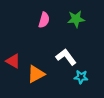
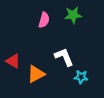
green star: moved 3 px left, 4 px up
white L-shape: moved 2 px left; rotated 15 degrees clockwise
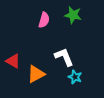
green star: rotated 18 degrees clockwise
cyan star: moved 6 px left; rotated 16 degrees clockwise
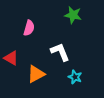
pink semicircle: moved 15 px left, 8 px down
white L-shape: moved 4 px left, 5 px up
red triangle: moved 2 px left, 3 px up
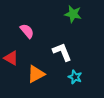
green star: moved 1 px up
pink semicircle: moved 2 px left, 3 px down; rotated 56 degrees counterclockwise
white L-shape: moved 2 px right
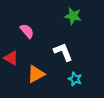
green star: moved 2 px down
white L-shape: moved 1 px right
cyan star: moved 2 px down
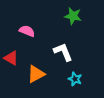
pink semicircle: rotated 28 degrees counterclockwise
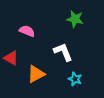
green star: moved 2 px right, 3 px down
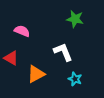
pink semicircle: moved 5 px left
